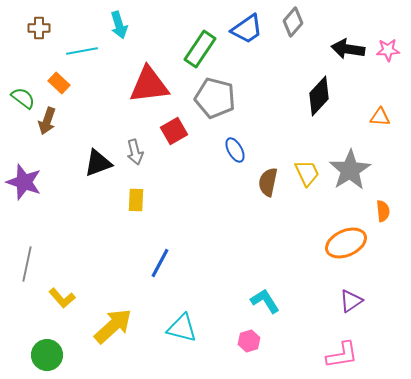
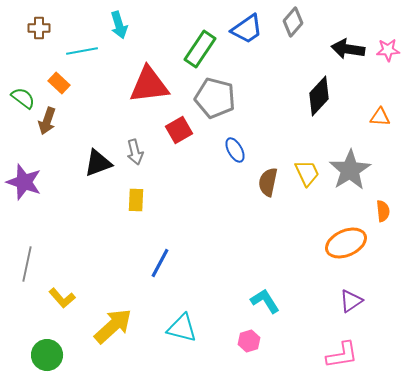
red square: moved 5 px right, 1 px up
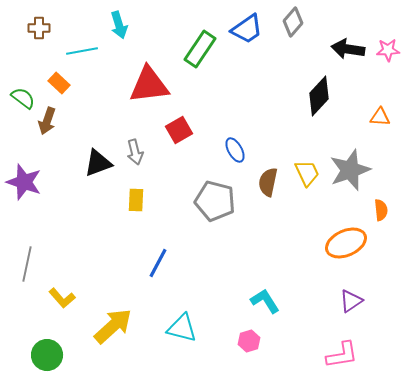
gray pentagon: moved 103 px down
gray star: rotated 12 degrees clockwise
orange semicircle: moved 2 px left, 1 px up
blue line: moved 2 px left
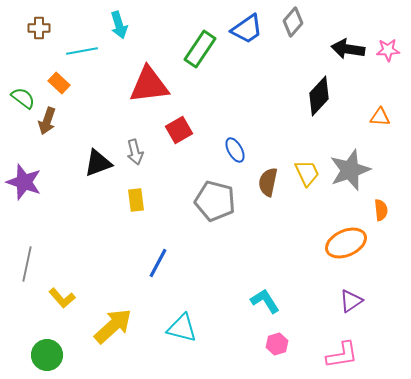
yellow rectangle: rotated 10 degrees counterclockwise
pink hexagon: moved 28 px right, 3 px down
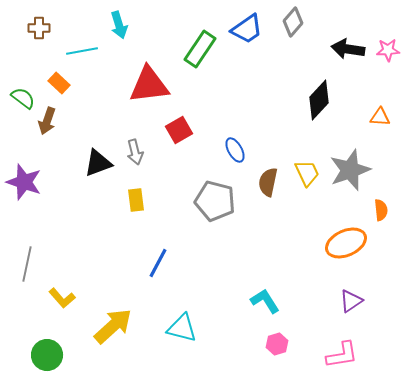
black diamond: moved 4 px down
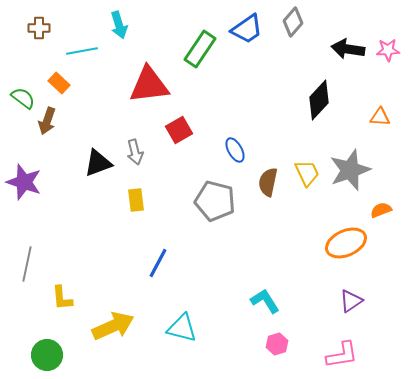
orange semicircle: rotated 105 degrees counterclockwise
yellow L-shape: rotated 36 degrees clockwise
yellow arrow: rotated 18 degrees clockwise
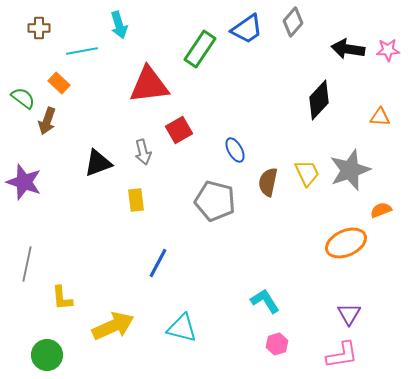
gray arrow: moved 8 px right
purple triangle: moved 2 px left, 13 px down; rotated 25 degrees counterclockwise
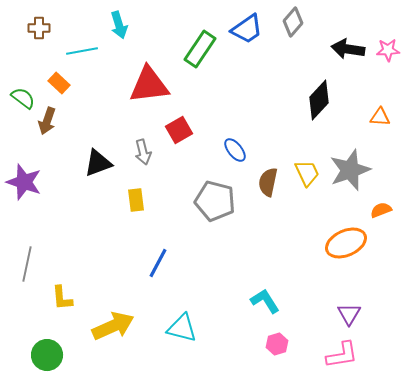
blue ellipse: rotated 10 degrees counterclockwise
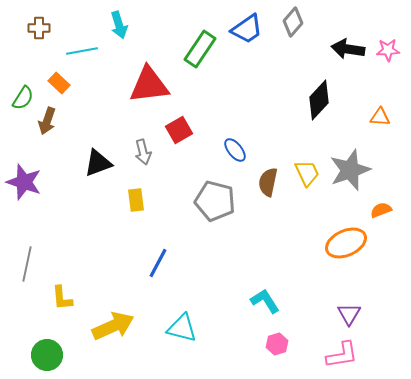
green semicircle: rotated 85 degrees clockwise
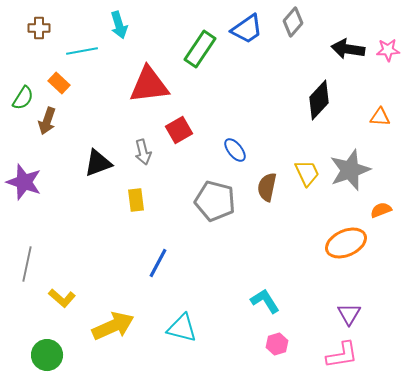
brown semicircle: moved 1 px left, 5 px down
yellow L-shape: rotated 44 degrees counterclockwise
